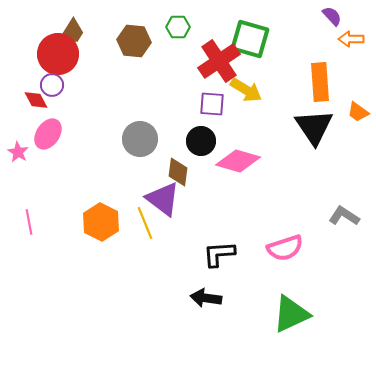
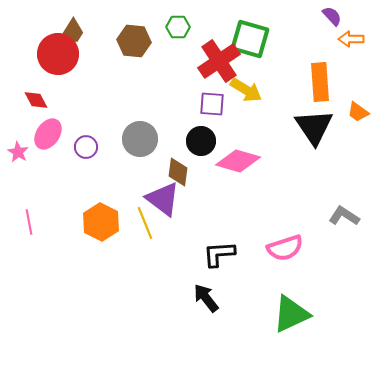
purple circle: moved 34 px right, 62 px down
black arrow: rotated 44 degrees clockwise
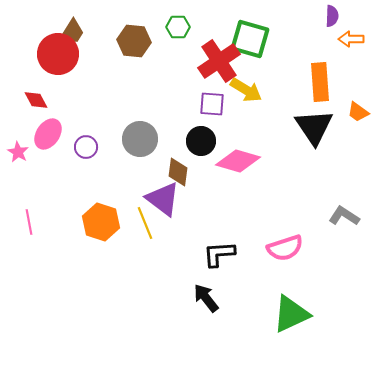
purple semicircle: rotated 45 degrees clockwise
orange hexagon: rotated 9 degrees counterclockwise
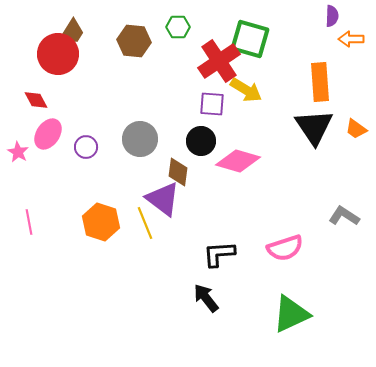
orange trapezoid: moved 2 px left, 17 px down
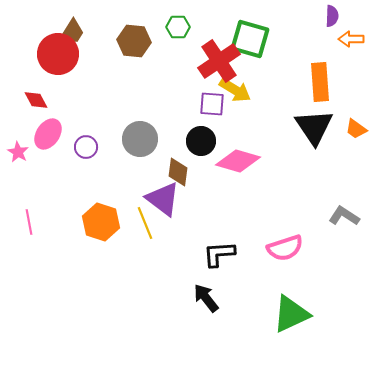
yellow arrow: moved 11 px left
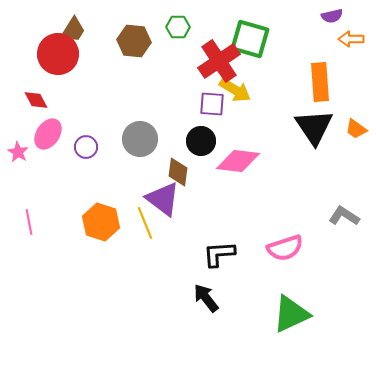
purple semicircle: rotated 75 degrees clockwise
brown trapezoid: moved 1 px right, 2 px up
pink diamond: rotated 9 degrees counterclockwise
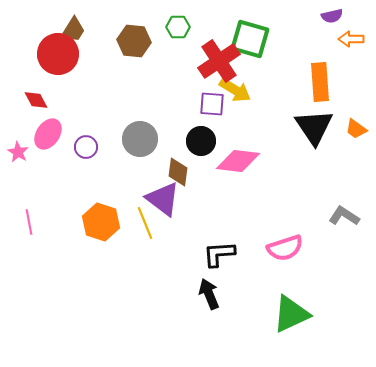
black arrow: moved 3 px right, 4 px up; rotated 16 degrees clockwise
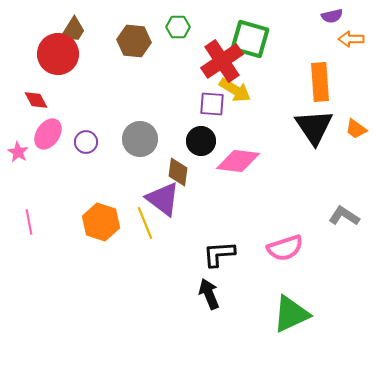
red cross: moved 3 px right
purple circle: moved 5 px up
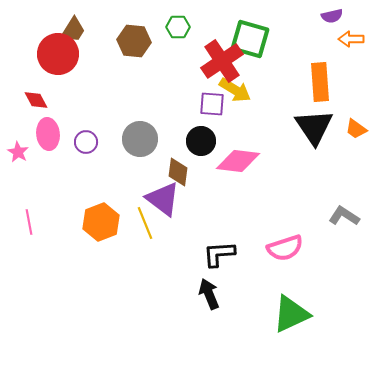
pink ellipse: rotated 40 degrees counterclockwise
orange hexagon: rotated 21 degrees clockwise
